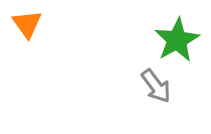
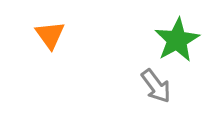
orange triangle: moved 23 px right, 11 px down
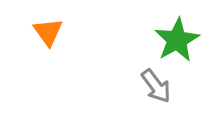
orange triangle: moved 2 px left, 3 px up
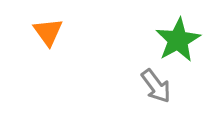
green star: moved 1 px right
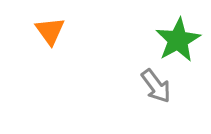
orange triangle: moved 2 px right, 1 px up
